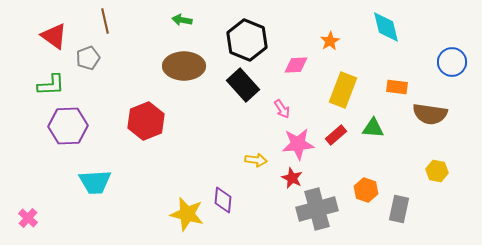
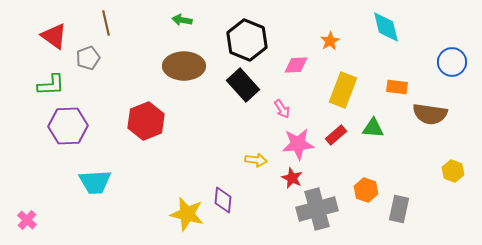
brown line: moved 1 px right, 2 px down
yellow hexagon: moved 16 px right; rotated 10 degrees clockwise
pink cross: moved 1 px left, 2 px down
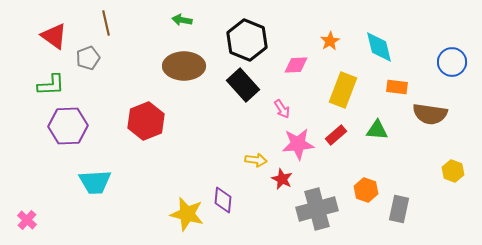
cyan diamond: moved 7 px left, 20 px down
green triangle: moved 4 px right, 2 px down
red star: moved 10 px left, 1 px down
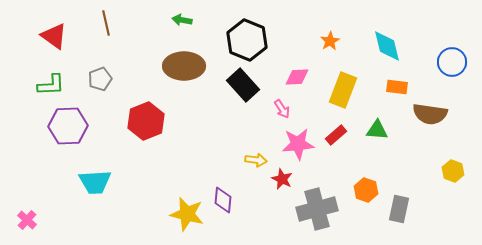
cyan diamond: moved 8 px right, 1 px up
gray pentagon: moved 12 px right, 21 px down
pink diamond: moved 1 px right, 12 px down
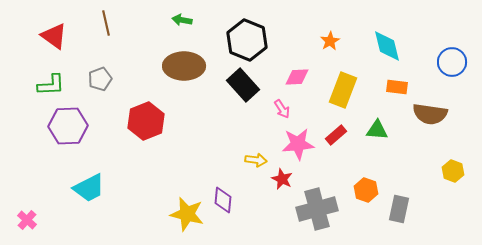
cyan trapezoid: moved 6 px left, 6 px down; rotated 24 degrees counterclockwise
